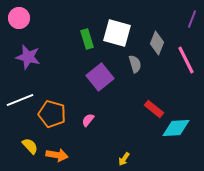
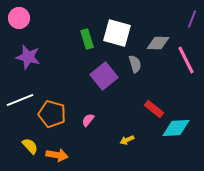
gray diamond: moved 1 px right; rotated 70 degrees clockwise
purple square: moved 4 px right, 1 px up
yellow arrow: moved 3 px right, 19 px up; rotated 32 degrees clockwise
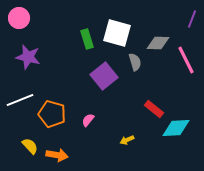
gray semicircle: moved 2 px up
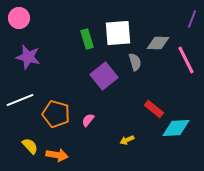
white square: moved 1 px right; rotated 20 degrees counterclockwise
orange pentagon: moved 4 px right
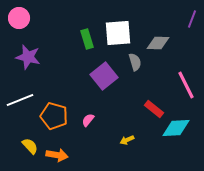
pink line: moved 25 px down
orange pentagon: moved 2 px left, 2 px down
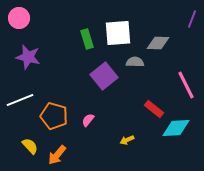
gray semicircle: rotated 72 degrees counterclockwise
orange arrow: rotated 120 degrees clockwise
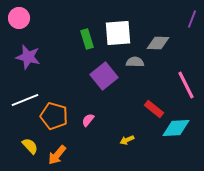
white line: moved 5 px right
